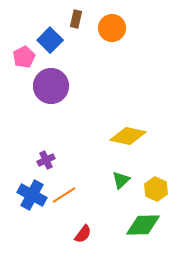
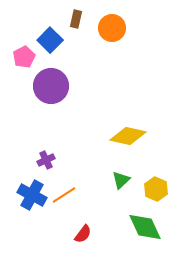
green diamond: moved 2 px right, 2 px down; rotated 66 degrees clockwise
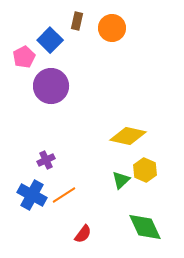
brown rectangle: moved 1 px right, 2 px down
yellow hexagon: moved 11 px left, 19 px up
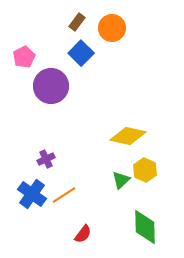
brown rectangle: moved 1 px down; rotated 24 degrees clockwise
blue square: moved 31 px right, 13 px down
purple cross: moved 1 px up
blue cross: moved 1 px up; rotated 8 degrees clockwise
green diamond: rotated 24 degrees clockwise
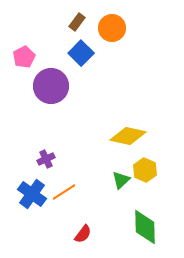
orange line: moved 3 px up
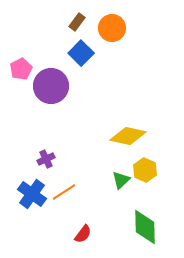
pink pentagon: moved 3 px left, 12 px down
